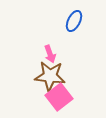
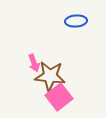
blue ellipse: moved 2 px right; rotated 60 degrees clockwise
pink arrow: moved 16 px left, 9 px down
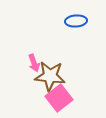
pink square: moved 1 px down
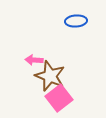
pink arrow: moved 3 px up; rotated 114 degrees clockwise
brown star: rotated 16 degrees clockwise
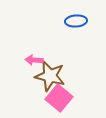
brown star: rotated 8 degrees counterclockwise
pink square: rotated 12 degrees counterclockwise
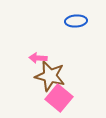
pink arrow: moved 4 px right, 2 px up
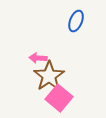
blue ellipse: rotated 65 degrees counterclockwise
brown star: moved 1 px left; rotated 24 degrees clockwise
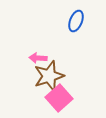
brown star: rotated 16 degrees clockwise
pink square: rotated 8 degrees clockwise
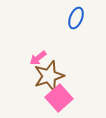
blue ellipse: moved 3 px up
pink arrow: rotated 42 degrees counterclockwise
